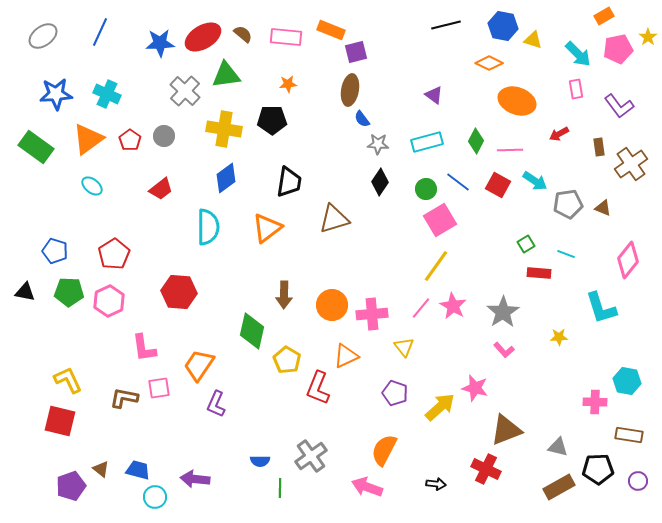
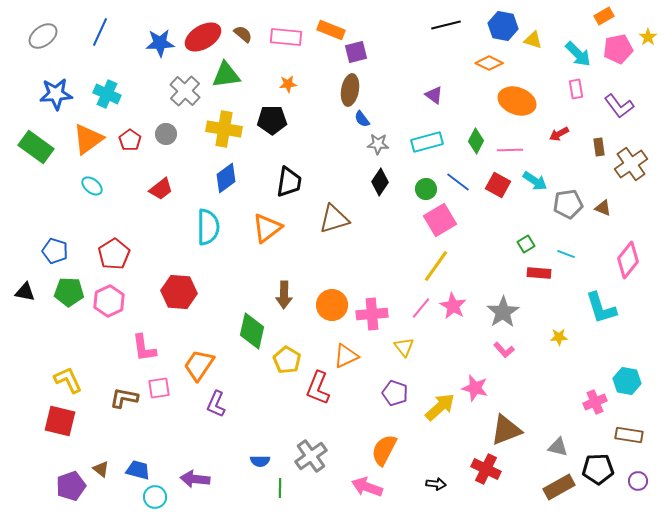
gray circle at (164, 136): moved 2 px right, 2 px up
pink cross at (595, 402): rotated 25 degrees counterclockwise
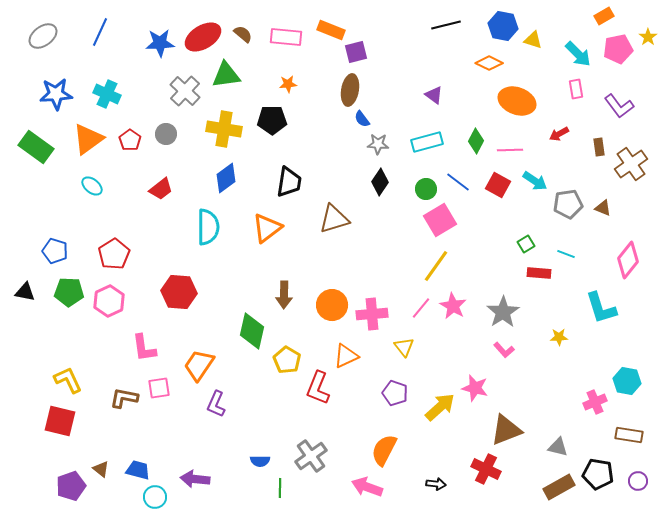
black pentagon at (598, 469): moved 5 px down; rotated 12 degrees clockwise
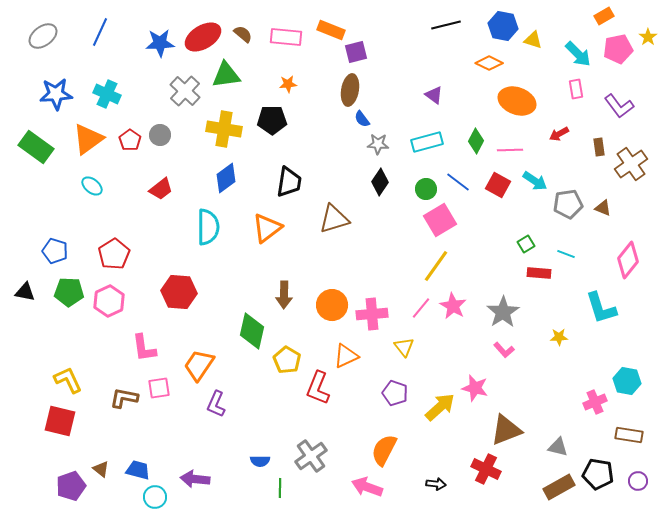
gray circle at (166, 134): moved 6 px left, 1 px down
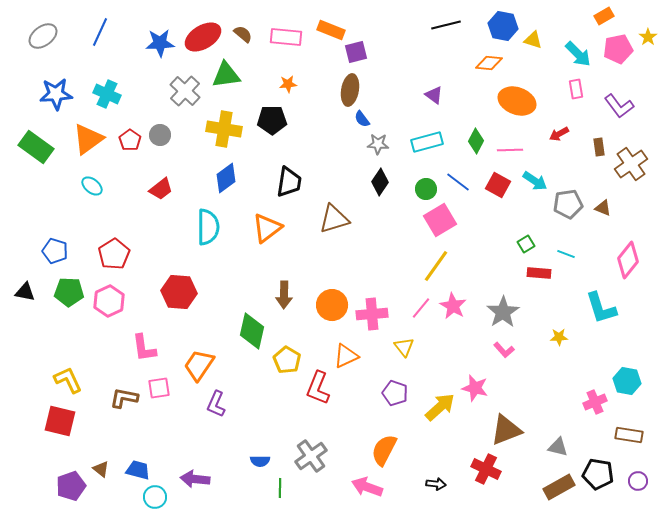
orange diamond at (489, 63): rotated 20 degrees counterclockwise
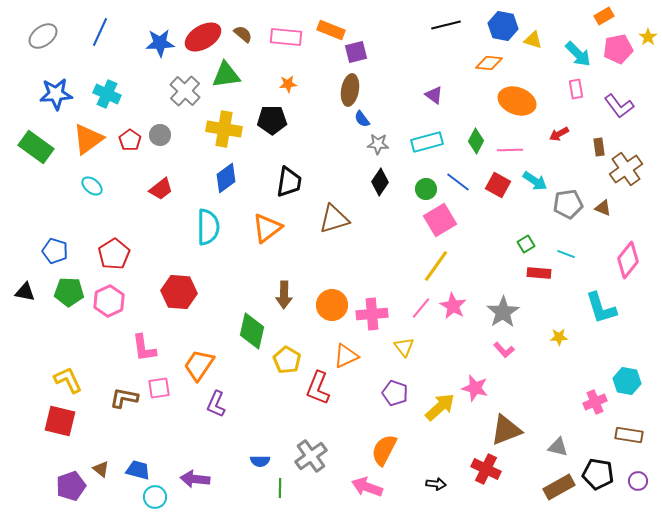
brown cross at (631, 164): moved 5 px left, 5 px down
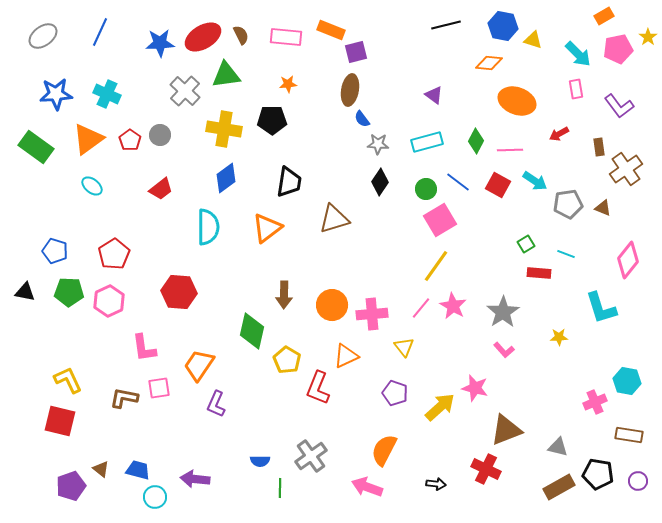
brown semicircle at (243, 34): moved 2 px left, 1 px down; rotated 24 degrees clockwise
